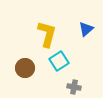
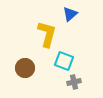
blue triangle: moved 16 px left, 15 px up
cyan square: moved 5 px right; rotated 36 degrees counterclockwise
gray cross: moved 5 px up; rotated 24 degrees counterclockwise
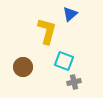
yellow L-shape: moved 3 px up
brown circle: moved 2 px left, 1 px up
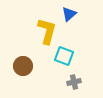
blue triangle: moved 1 px left
cyan square: moved 5 px up
brown circle: moved 1 px up
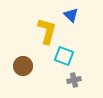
blue triangle: moved 2 px right, 1 px down; rotated 35 degrees counterclockwise
gray cross: moved 2 px up
